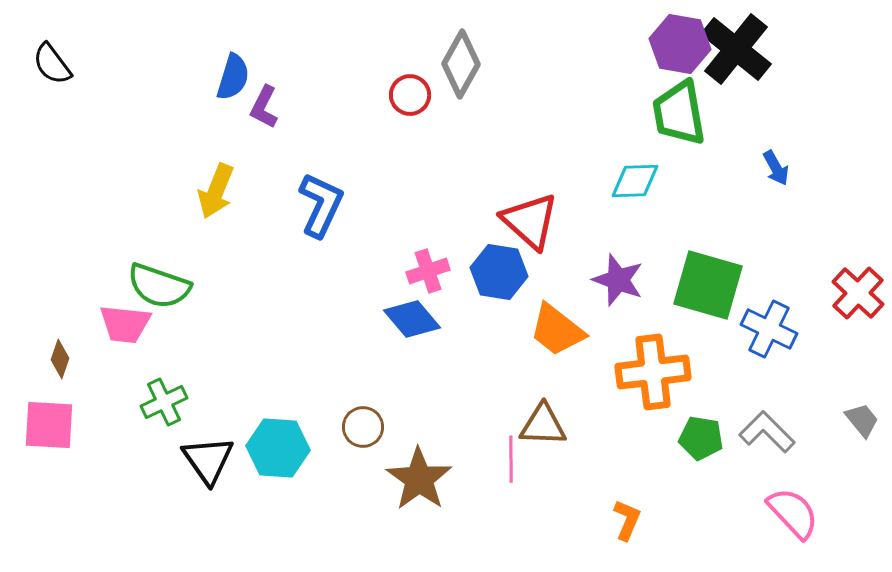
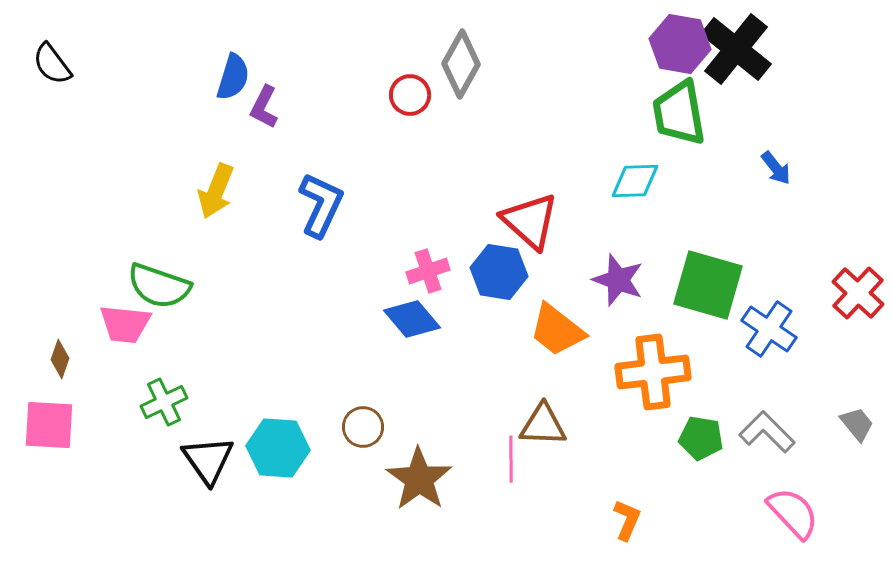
blue arrow: rotated 9 degrees counterclockwise
blue cross: rotated 8 degrees clockwise
gray trapezoid: moved 5 px left, 4 px down
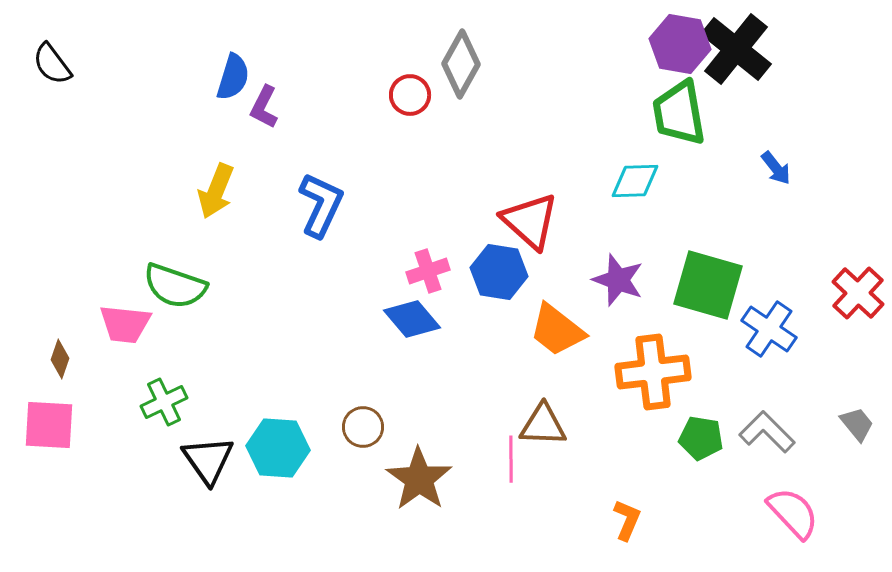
green semicircle: moved 16 px right
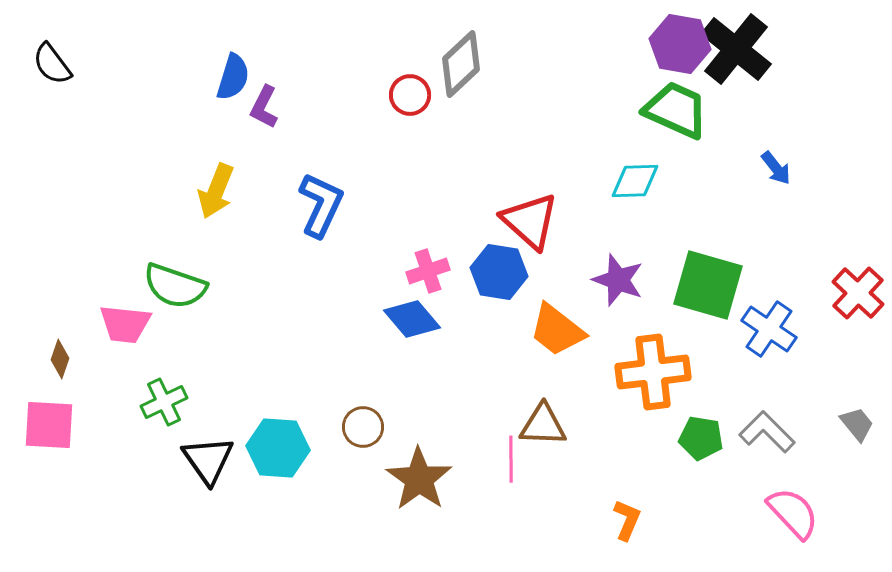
gray diamond: rotated 18 degrees clockwise
green trapezoid: moved 3 px left, 3 px up; rotated 124 degrees clockwise
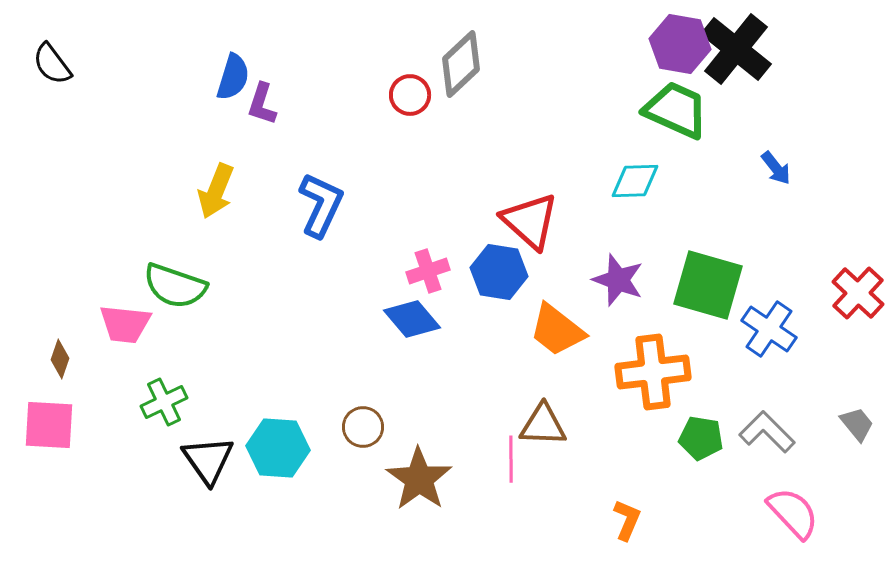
purple L-shape: moved 2 px left, 3 px up; rotated 9 degrees counterclockwise
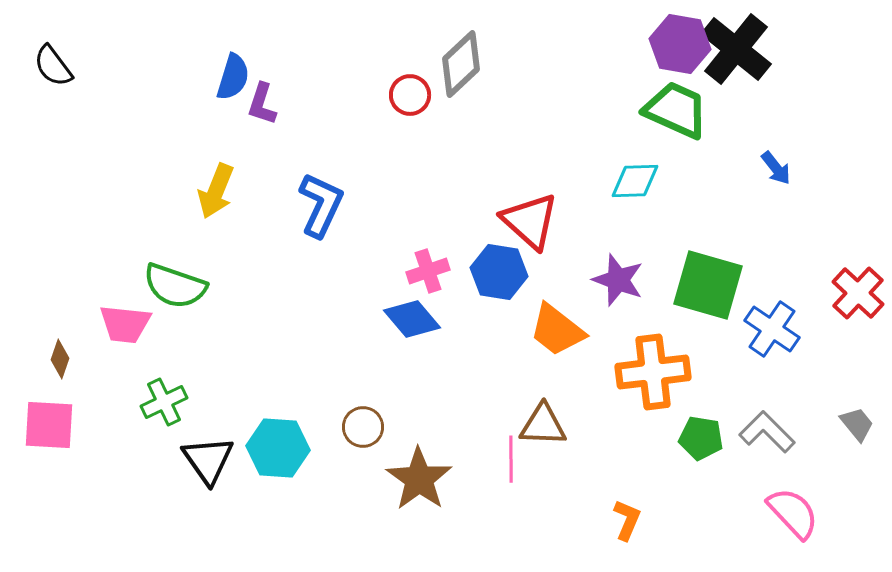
black semicircle: moved 1 px right, 2 px down
blue cross: moved 3 px right
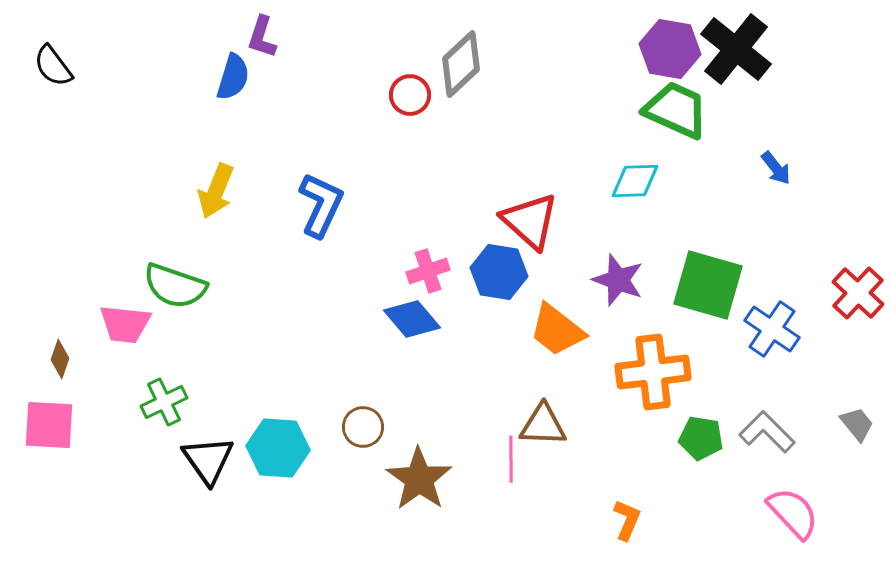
purple hexagon: moved 10 px left, 5 px down
purple L-shape: moved 67 px up
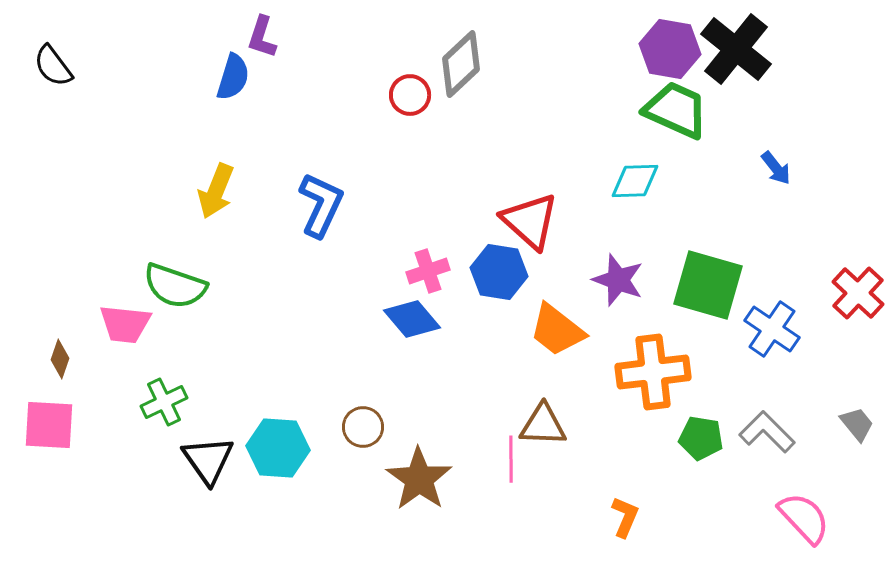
pink semicircle: moved 11 px right, 5 px down
orange L-shape: moved 2 px left, 3 px up
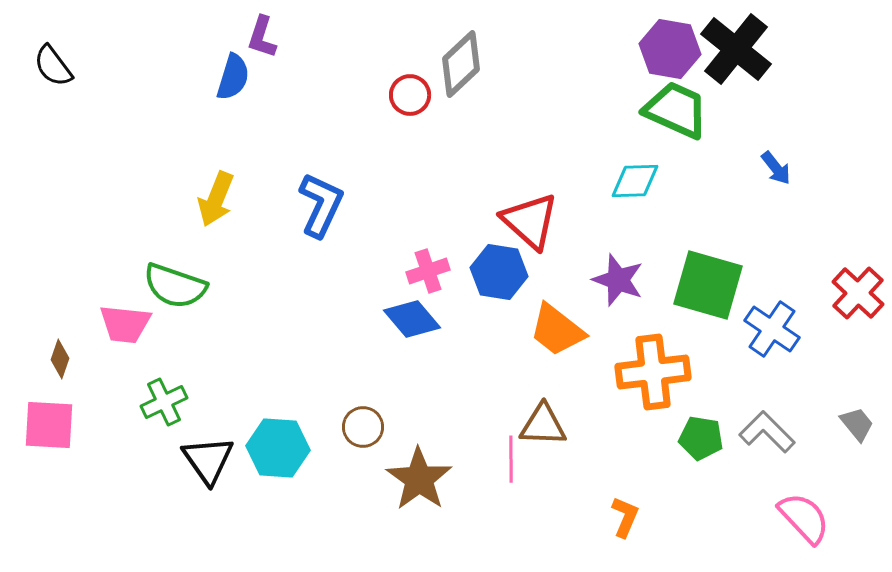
yellow arrow: moved 8 px down
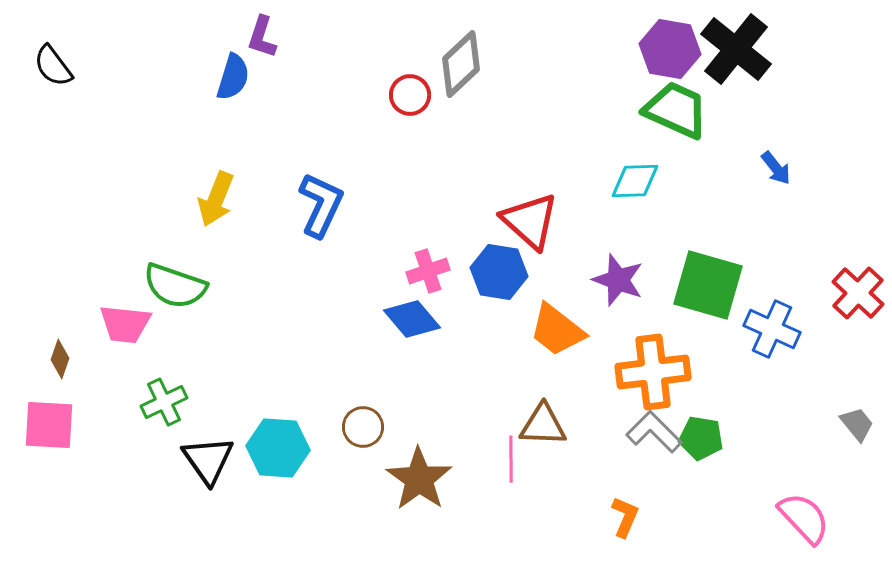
blue cross: rotated 10 degrees counterclockwise
gray L-shape: moved 113 px left
